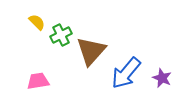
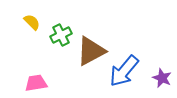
yellow semicircle: moved 5 px left
brown triangle: rotated 20 degrees clockwise
blue arrow: moved 2 px left, 2 px up
pink trapezoid: moved 2 px left, 2 px down
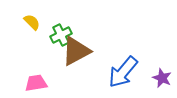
brown triangle: moved 15 px left
blue arrow: moved 1 px left, 1 px down
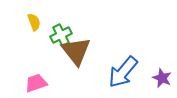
yellow semicircle: moved 2 px right; rotated 24 degrees clockwise
brown triangle: rotated 40 degrees counterclockwise
pink trapezoid: rotated 10 degrees counterclockwise
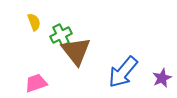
purple star: rotated 24 degrees clockwise
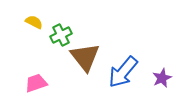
yellow semicircle: rotated 42 degrees counterclockwise
brown triangle: moved 9 px right, 6 px down
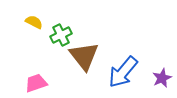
brown triangle: moved 1 px left, 1 px up
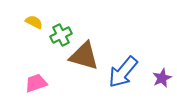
brown triangle: rotated 36 degrees counterclockwise
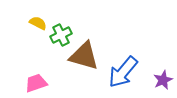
yellow semicircle: moved 4 px right, 1 px down
purple star: moved 1 px right, 2 px down
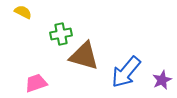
yellow semicircle: moved 15 px left, 11 px up
green cross: moved 1 px up; rotated 15 degrees clockwise
blue arrow: moved 3 px right
purple star: moved 1 px left
